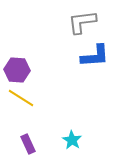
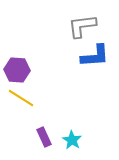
gray L-shape: moved 4 px down
purple rectangle: moved 16 px right, 7 px up
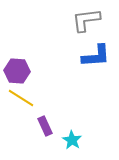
gray L-shape: moved 4 px right, 6 px up
blue L-shape: moved 1 px right
purple hexagon: moved 1 px down
purple rectangle: moved 1 px right, 11 px up
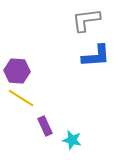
cyan star: rotated 18 degrees counterclockwise
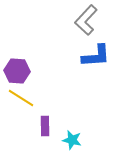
gray L-shape: rotated 40 degrees counterclockwise
purple rectangle: rotated 24 degrees clockwise
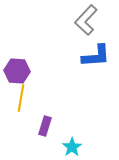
yellow line: rotated 68 degrees clockwise
purple rectangle: rotated 18 degrees clockwise
cyan star: moved 7 px down; rotated 24 degrees clockwise
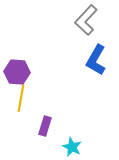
blue L-shape: moved 4 px down; rotated 124 degrees clockwise
purple hexagon: moved 1 px down
cyan star: rotated 12 degrees counterclockwise
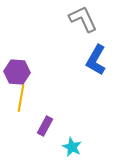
gray L-shape: moved 3 px left, 1 px up; rotated 112 degrees clockwise
purple rectangle: rotated 12 degrees clockwise
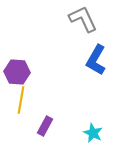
yellow line: moved 2 px down
cyan star: moved 21 px right, 14 px up
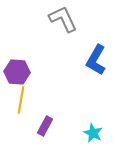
gray L-shape: moved 20 px left
